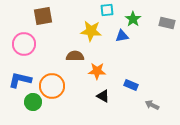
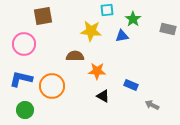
gray rectangle: moved 1 px right, 6 px down
blue L-shape: moved 1 px right, 1 px up
green circle: moved 8 px left, 8 px down
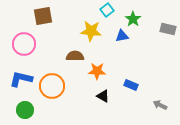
cyan square: rotated 32 degrees counterclockwise
gray arrow: moved 8 px right
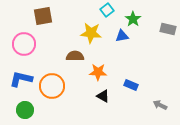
yellow star: moved 2 px down
orange star: moved 1 px right, 1 px down
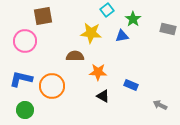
pink circle: moved 1 px right, 3 px up
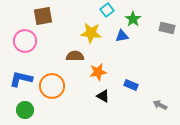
gray rectangle: moved 1 px left, 1 px up
orange star: rotated 12 degrees counterclockwise
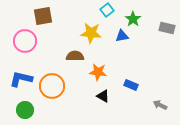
orange star: rotated 18 degrees clockwise
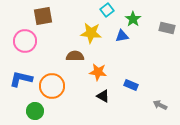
green circle: moved 10 px right, 1 px down
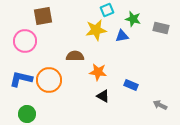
cyan square: rotated 16 degrees clockwise
green star: rotated 21 degrees counterclockwise
gray rectangle: moved 6 px left
yellow star: moved 5 px right, 3 px up; rotated 15 degrees counterclockwise
orange circle: moved 3 px left, 6 px up
green circle: moved 8 px left, 3 px down
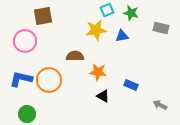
green star: moved 2 px left, 6 px up
